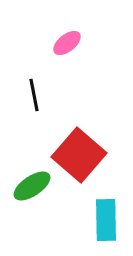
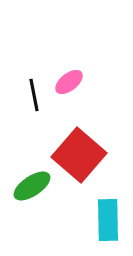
pink ellipse: moved 2 px right, 39 px down
cyan rectangle: moved 2 px right
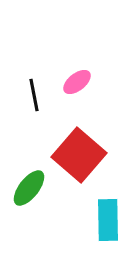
pink ellipse: moved 8 px right
green ellipse: moved 3 px left, 2 px down; rotated 18 degrees counterclockwise
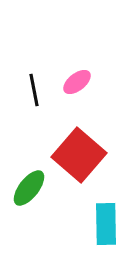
black line: moved 5 px up
cyan rectangle: moved 2 px left, 4 px down
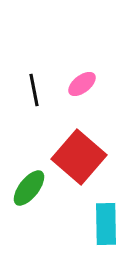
pink ellipse: moved 5 px right, 2 px down
red square: moved 2 px down
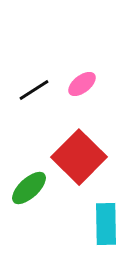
black line: rotated 68 degrees clockwise
red square: rotated 4 degrees clockwise
green ellipse: rotated 9 degrees clockwise
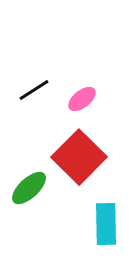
pink ellipse: moved 15 px down
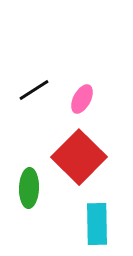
pink ellipse: rotated 24 degrees counterclockwise
green ellipse: rotated 45 degrees counterclockwise
cyan rectangle: moved 9 px left
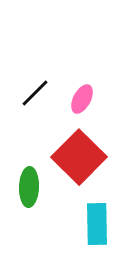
black line: moved 1 px right, 3 px down; rotated 12 degrees counterclockwise
green ellipse: moved 1 px up
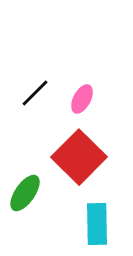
green ellipse: moved 4 px left, 6 px down; rotated 33 degrees clockwise
